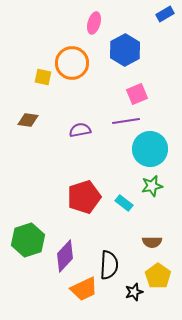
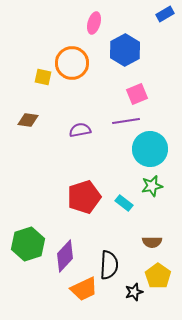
green hexagon: moved 4 px down
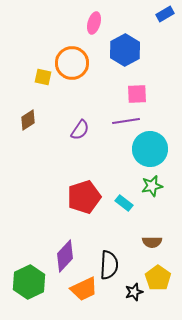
pink square: rotated 20 degrees clockwise
brown diamond: rotated 40 degrees counterclockwise
purple semicircle: rotated 135 degrees clockwise
green hexagon: moved 1 px right, 38 px down; rotated 8 degrees counterclockwise
yellow pentagon: moved 2 px down
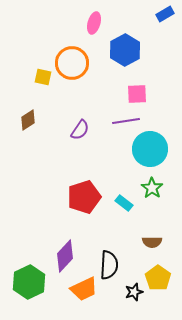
green star: moved 2 px down; rotated 25 degrees counterclockwise
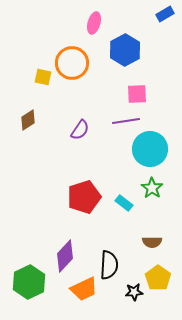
black star: rotated 12 degrees clockwise
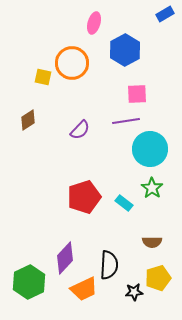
purple semicircle: rotated 10 degrees clockwise
purple diamond: moved 2 px down
yellow pentagon: rotated 20 degrees clockwise
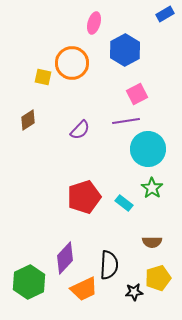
pink square: rotated 25 degrees counterclockwise
cyan circle: moved 2 px left
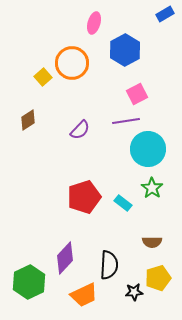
yellow square: rotated 36 degrees clockwise
cyan rectangle: moved 1 px left
orange trapezoid: moved 6 px down
